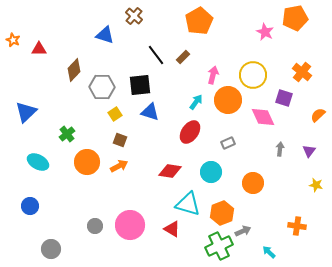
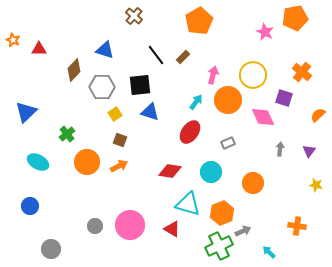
blue triangle at (105, 35): moved 15 px down
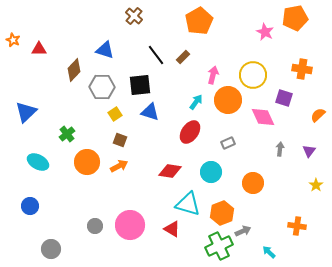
orange cross at (302, 72): moved 3 px up; rotated 30 degrees counterclockwise
yellow star at (316, 185): rotated 24 degrees clockwise
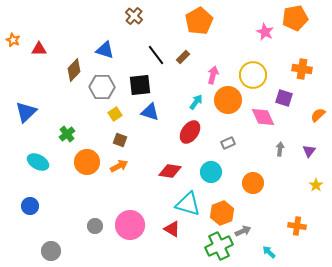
gray circle at (51, 249): moved 2 px down
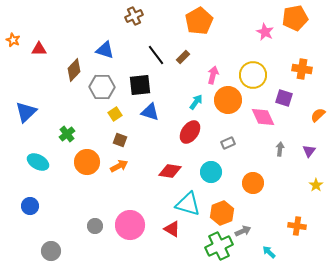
brown cross at (134, 16): rotated 24 degrees clockwise
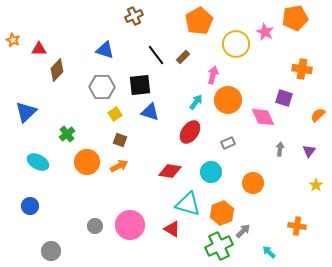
brown diamond at (74, 70): moved 17 px left
yellow circle at (253, 75): moved 17 px left, 31 px up
gray arrow at (243, 231): rotated 21 degrees counterclockwise
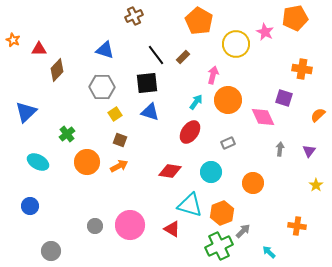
orange pentagon at (199, 21): rotated 12 degrees counterclockwise
black square at (140, 85): moved 7 px right, 2 px up
cyan triangle at (188, 204): moved 2 px right, 1 px down
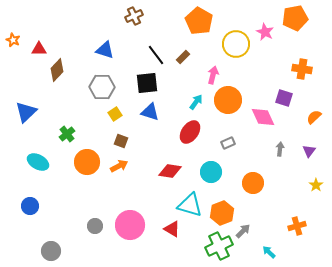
orange semicircle at (318, 115): moved 4 px left, 2 px down
brown square at (120, 140): moved 1 px right, 1 px down
orange cross at (297, 226): rotated 24 degrees counterclockwise
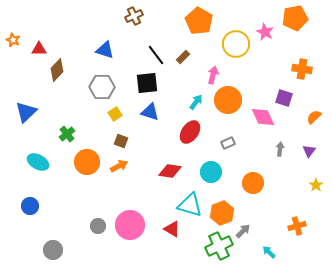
gray circle at (95, 226): moved 3 px right
gray circle at (51, 251): moved 2 px right, 1 px up
